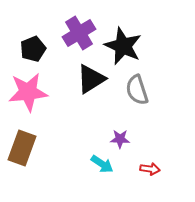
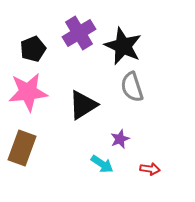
black triangle: moved 8 px left, 26 px down
gray semicircle: moved 5 px left, 3 px up
purple star: rotated 24 degrees counterclockwise
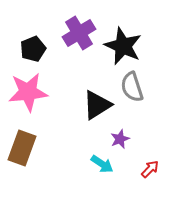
black triangle: moved 14 px right
red arrow: rotated 54 degrees counterclockwise
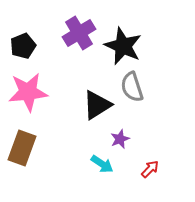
black pentagon: moved 10 px left, 3 px up
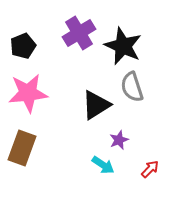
pink star: moved 1 px down
black triangle: moved 1 px left
purple star: moved 1 px left, 1 px down
cyan arrow: moved 1 px right, 1 px down
